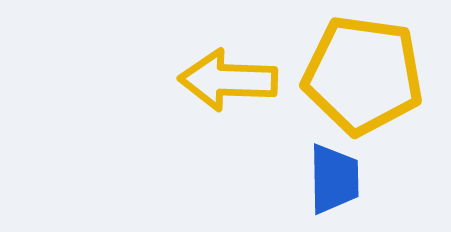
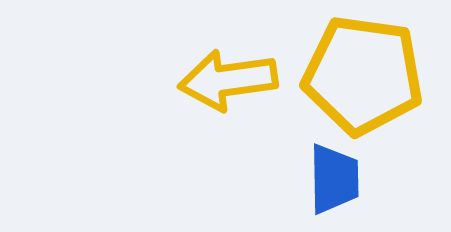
yellow arrow: rotated 10 degrees counterclockwise
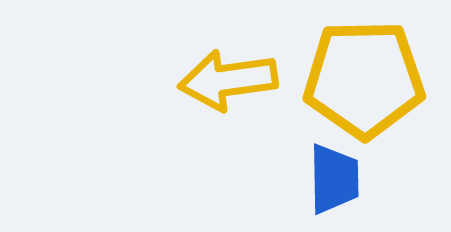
yellow pentagon: moved 1 px right, 4 px down; rotated 9 degrees counterclockwise
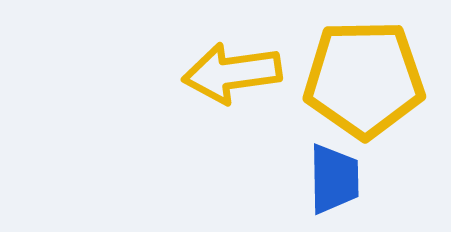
yellow arrow: moved 4 px right, 7 px up
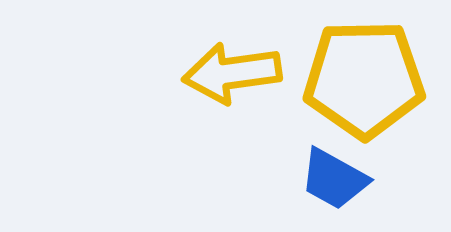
blue trapezoid: rotated 120 degrees clockwise
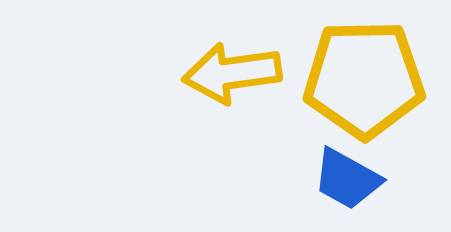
blue trapezoid: moved 13 px right
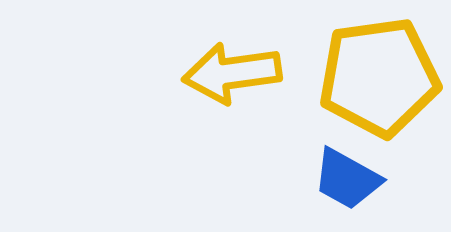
yellow pentagon: moved 15 px right, 2 px up; rotated 7 degrees counterclockwise
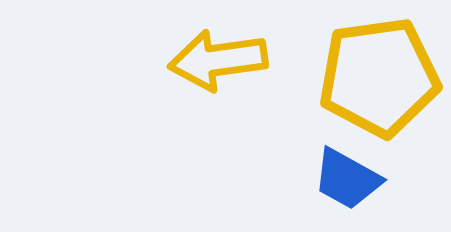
yellow arrow: moved 14 px left, 13 px up
